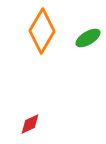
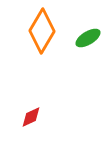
red diamond: moved 1 px right, 7 px up
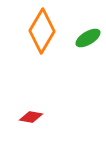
red diamond: rotated 35 degrees clockwise
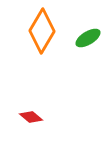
red diamond: rotated 30 degrees clockwise
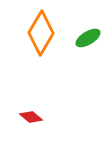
orange diamond: moved 1 px left, 2 px down
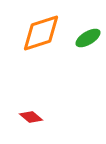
orange diamond: rotated 42 degrees clockwise
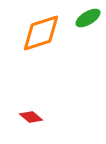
green ellipse: moved 20 px up
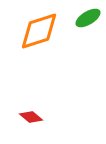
orange diamond: moved 2 px left, 2 px up
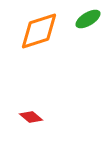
green ellipse: moved 1 px down
